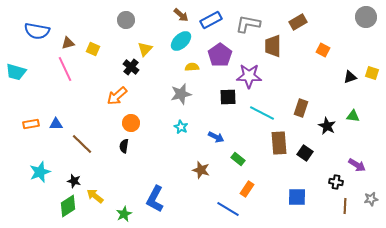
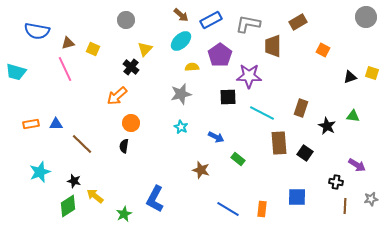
orange rectangle at (247, 189): moved 15 px right, 20 px down; rotated 28 degrees counterclockwise
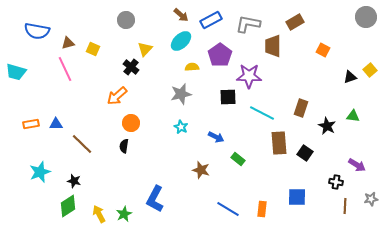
brown rectangle at (298, 22): moved 3 px left
yellow square at (372, 73): moved 2 px left, 3 px up; rotated 32 degrees clockwise
yellow arrow at (95, 196): moved 4 px right, 18 px down; rotated 24 degrees clockwise
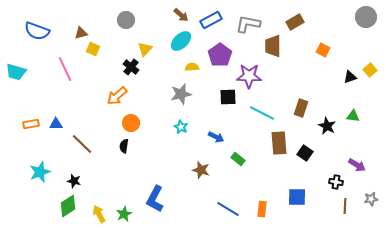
blue semicircle at (37, 31): rotated 10 degrees clockwise
brown triangle at (68, 43): moved 13 px right, 10 px up
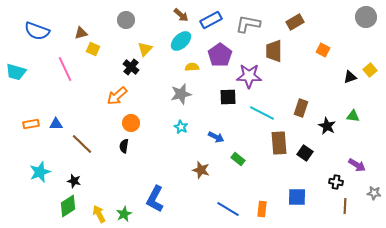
brown trapezoid at (273, 46): moved 1 px right, 5 px down
gray star at (371, 199): moved 3 px right, 6 px up; rotated 16 degrees clockwise
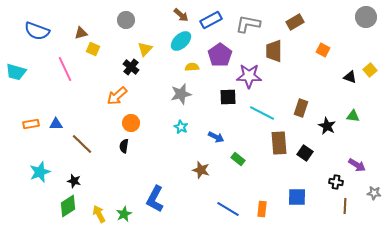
black triangle at (350, 77): rotated 40 degrees clockwise
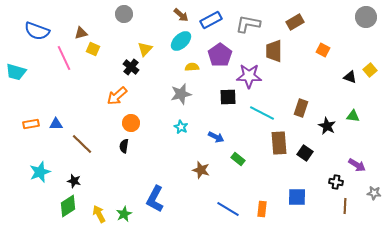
gray circle at (126, 20): moved 2 px left, 6 px up
pink line at (65, 69): moved 1 px left, 11 px up
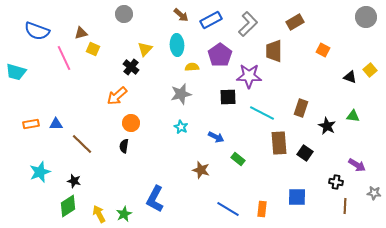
gray L-shape at (248, 24): rotated 125 degrees clockwise
cyan ellipse at (181, 41): moved 4 px left, 4 px down; rotated 50 degrees counterclockwise
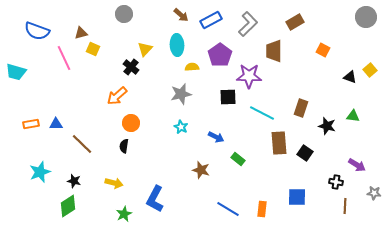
black star at (327, 126): rotated 12 degrees counterclockwise
yellow arrow at (99, 214): moved 15 px right, 31 px up; rotated 132 degrees clockwise
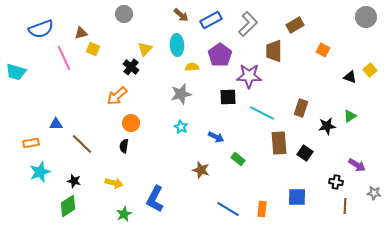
brown rectangle at (295, 22): moved 3 px down
blue semicircle at (37, 31): moved 4 px right, 2 px up; rotated 40 degrees counterclockwise
green triangle at (353, 116): moved 3 px left; rotated 40 degrees counterclockwise
orange rectangle at (31, 124): moved 19 px down
black star at (327, 126): rotated 24 degrees counterclockwise
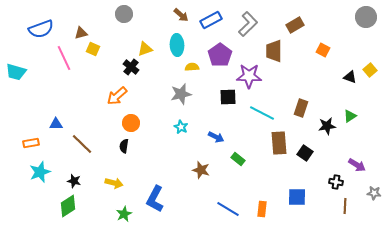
yellow triangle at (145, 49): rotated 28 degrees clockwise
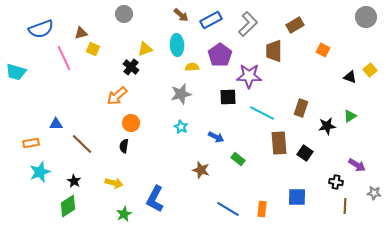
black star at (74, 181): rotated 16 degrees clockwise
